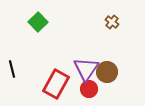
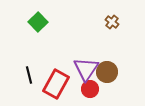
black line: moved 17 px right, 6 px down
red circle: moved 1 px right
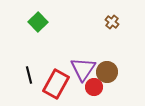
purple triangle: moved 3 px left
red circle: moved 4 px right, 2 px up
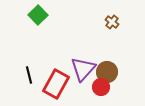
green square: moved 7 px up
purple triangle: rotated 8 degrees clockwise
red circle: moved 7 px right
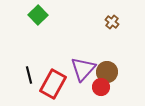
red rectangle: moved 3 px left
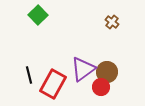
purple triangle: rotated 12 degrees clockwise
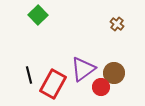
brown cross: moved 5 px right, 2 px down
brown circle: moved 7 px right, 1 px down
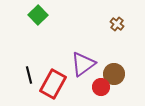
purple triangle: moved 5 px up
brown circle: moved 1 px down
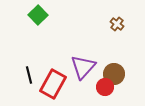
purple triangle: moved 3 px down; rotated 12 degrees counterclockwise
red circle: moved 4 px right
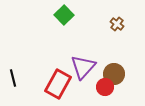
green square: moved 26 px right
black line: moved 16 px left, 3 px down
red rectangle: moved 5 px right
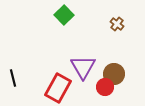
purple triangle: rotated 12 degrees counterclockwise
red rectangle: moved 4 px down
